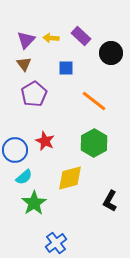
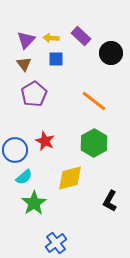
blue square: moved 10 px left, 9 px up
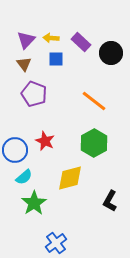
purple rectangle: moved 6 px down
purple pentagon: rotated 20 degrees counterclockwise
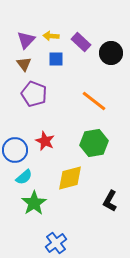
yellow arrow: moved 2 px up
green hexagon: rotated 20 degrees clockwise
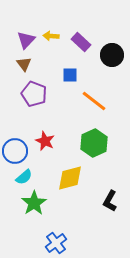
black circle: moved 1 px right, 2 px down
blue square: moved 14 px right, 16 px down
green hexagon: rotated 16 degrees counterclockwise
blue circle: moved 1 px down
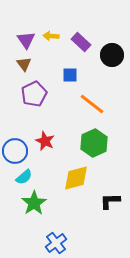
purple triangle: rotated 18 degrees counterclockwise
purple pentagon: rotated 25 degrees clockwise
orange line: moved 2 px left, 3 px down
yellow diamond: moved 6 px right
black L-shape: rotated 60 degrees clockwise
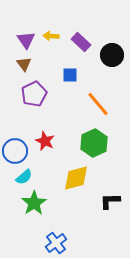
orange line: moved 6 px right; rotated 12 degrees clockwise
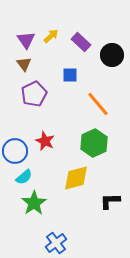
yellow arrow: rotated 133 degrees clockwise
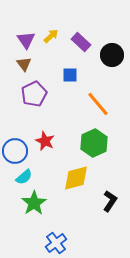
black L-shape: rotated 125 degrees clockwise
